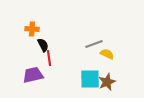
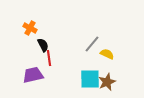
orange cross: moved 2 px left, 1 px up; rotated 24 degrees clockwise
gray line: moved 2 px left; rotated 30 degrees counterclockwise
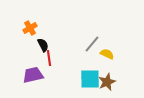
orange cross: rotated 32 degrees clockwise
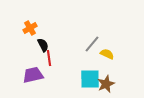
brown star: moved 1 px left, 2 px down
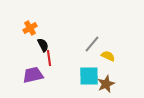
yellow semicircle: moved 1 px right, 2 px down
cyan square: moved 1 px left, 3 px up
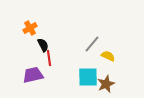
cyan square: moved 1 px left, 1 px down
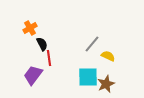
black semicircle: moved 1 px left, 1 px up
purple trapezoid: rotated 40 degrees counterclockwise
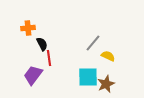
orange cross: moved 2 px left; rotated 24 degrees clockwise
gray line: moved 1 px right, 1 px up
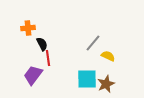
red line: moved 1 px left
cyan square: moved 1 px left, 2 px down
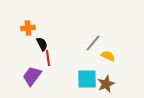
purple trapezoid: moved 1 px left, 1 px down
